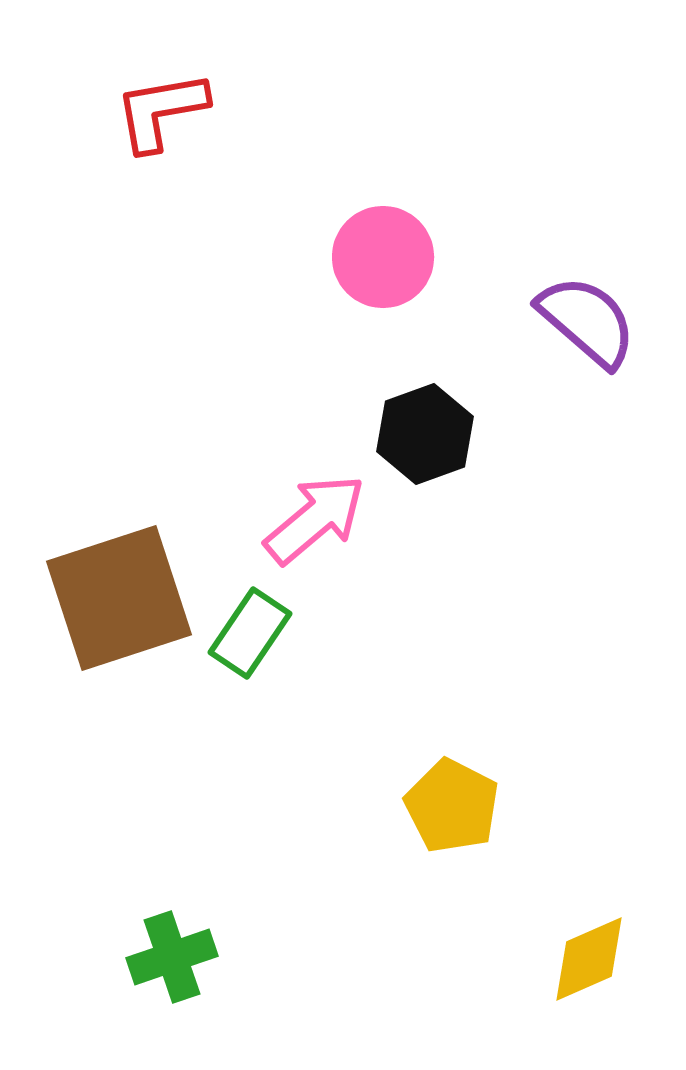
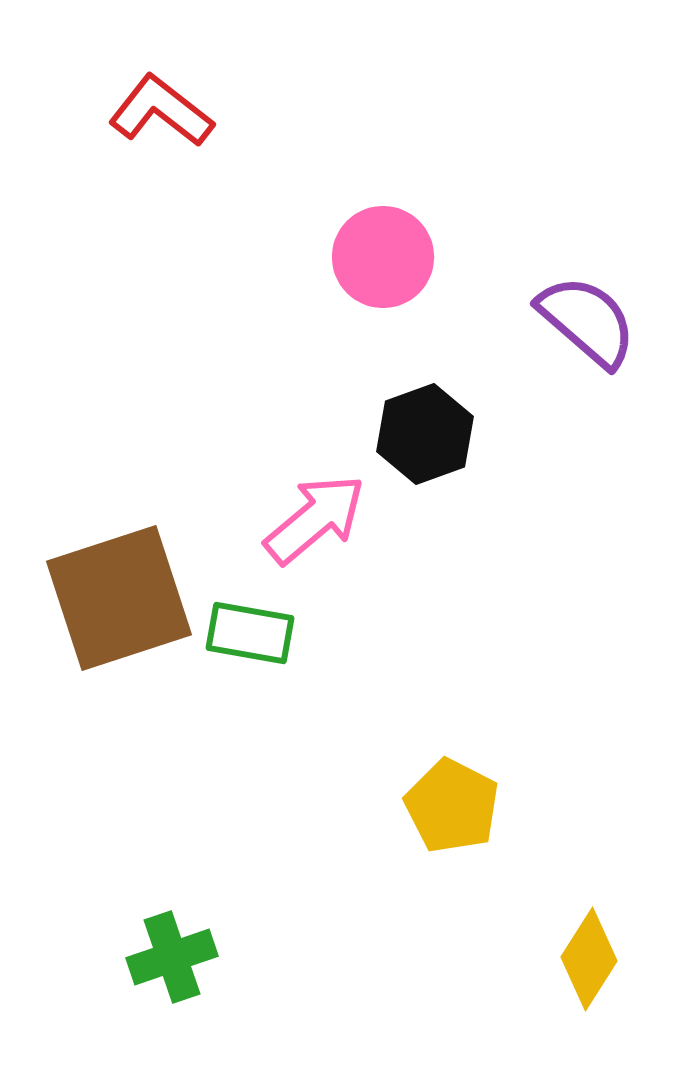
red L-shape: rotated 48 degrees clockwise
green rectangle: rotated 66 degrees clockwise
yellow diamond: rotated 34 degrees counterclockwise
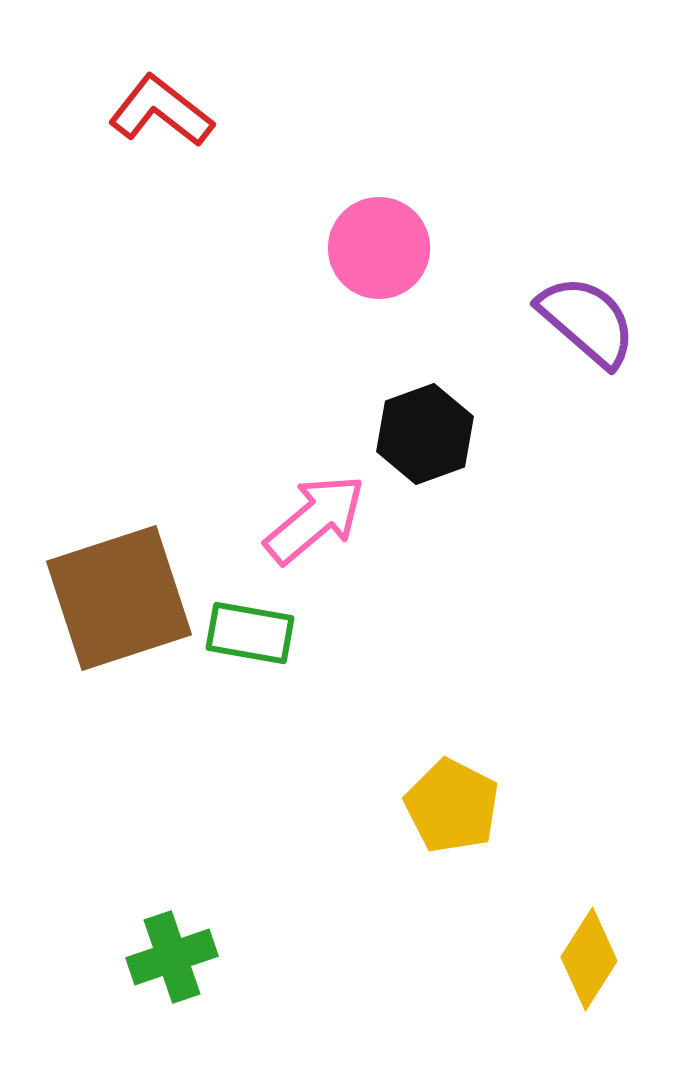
pink circle: moved 4 px left, 9 px up
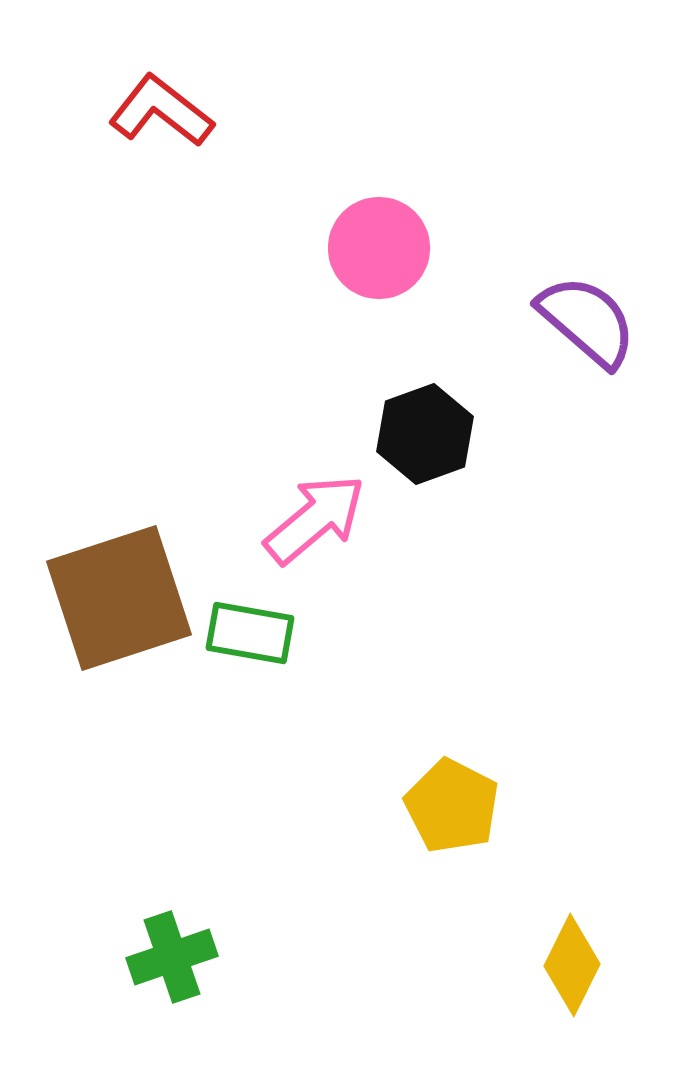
yellow diamond: moved 17 px left, 6 px down; rotated 6 degrees counterclockwise
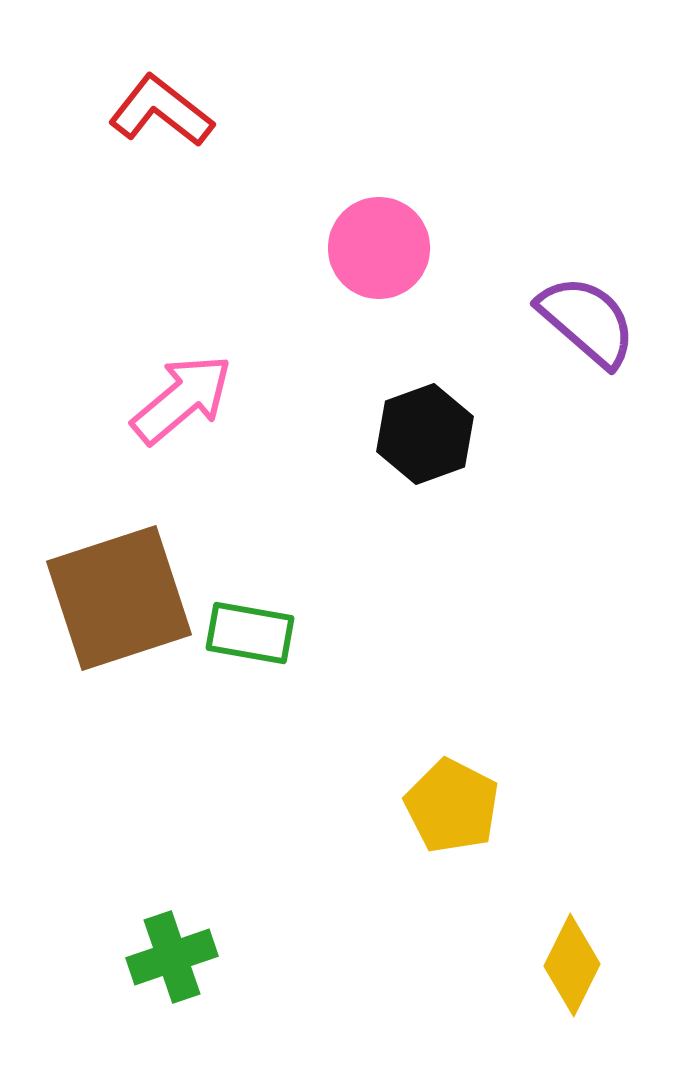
pink arrow: moved 133 px left, 120 px up
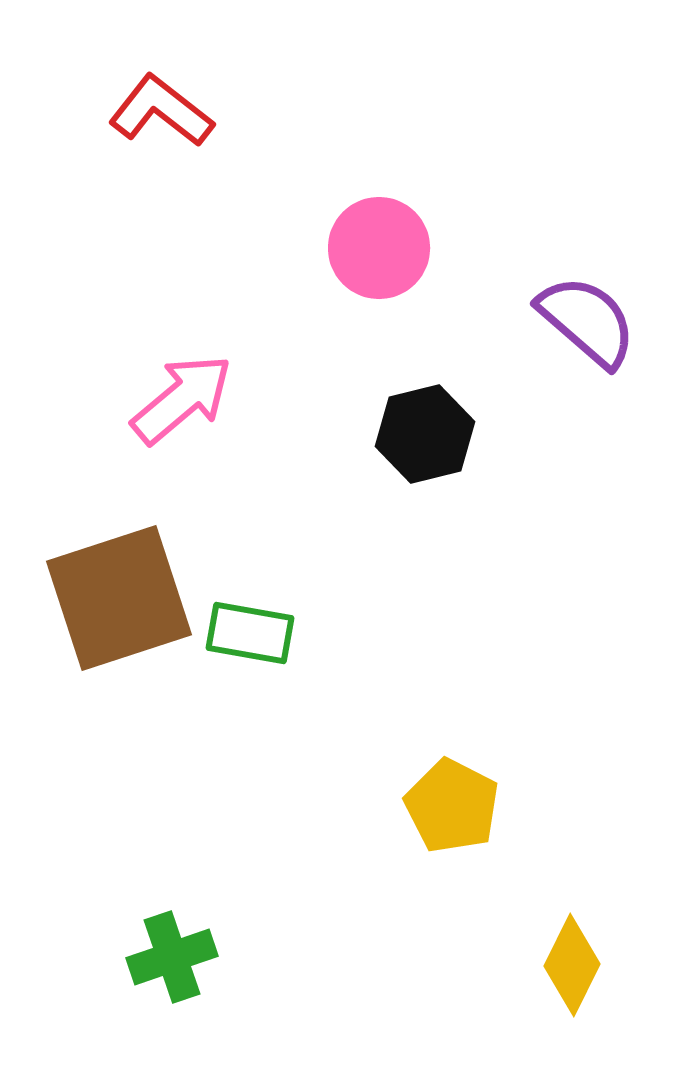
black hexagon: rotated 6 degrees clockwise
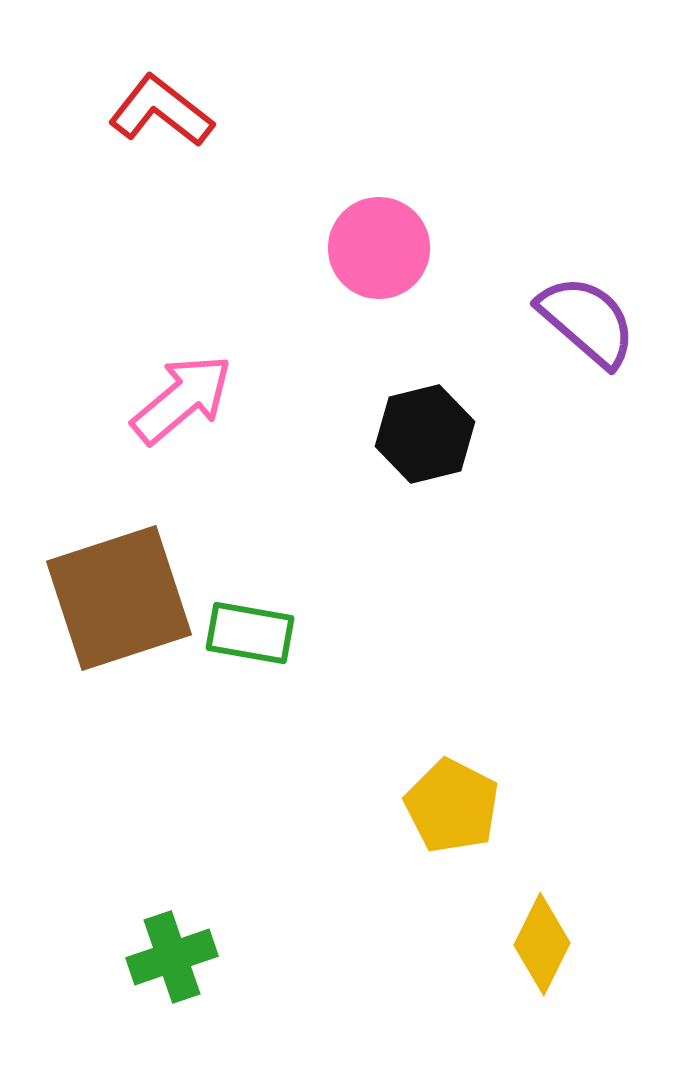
yellow diamond: moved 30 px left, 21 px up
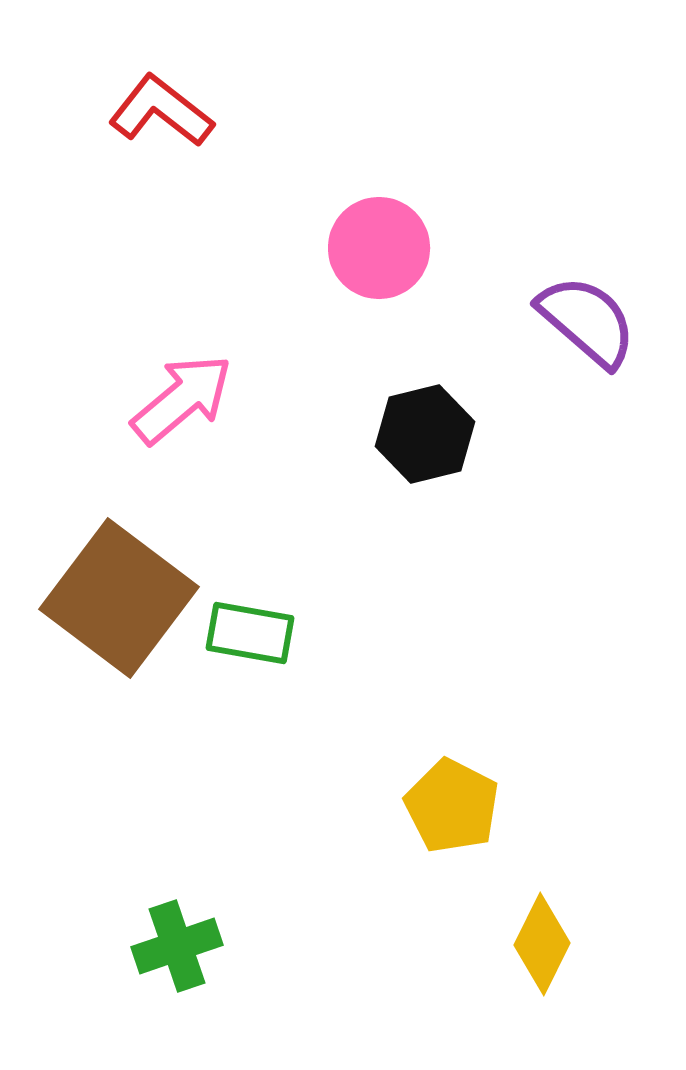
brown square: rotated 35 degrees counterclockwise
green cross: moved 5 px right, 11 px up
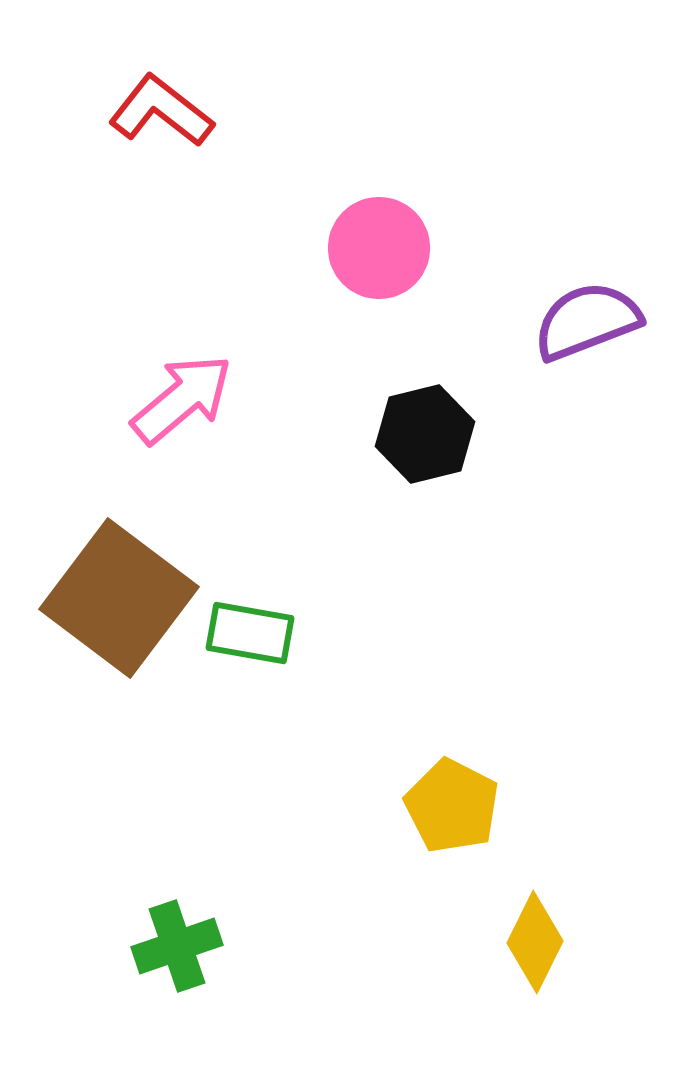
purple semicircle: rotated 62 degrees counterclockwise
yellow diamond: moved 7 px left, 2 px up
